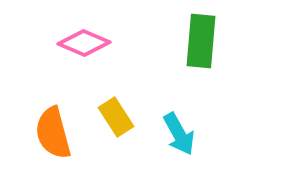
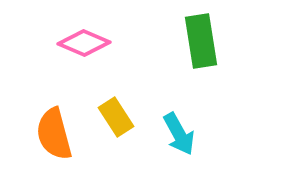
green rectangle: rotated 14 degrees counterclockwise
orange semicircle: moved 1 px right, 1 px down
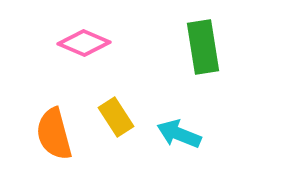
green rectangle: moved 2 px right, 6 px down
cyan arrow: rotated 141 degrees clockwise
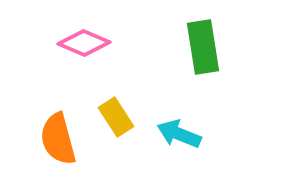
orange semicircle: moved 4 px right, 5 px down
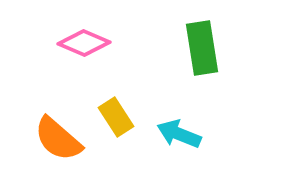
green rectangle: moved 1 px left, 1 px down
orange semicircle: rotated 34 degrees counterclockwise
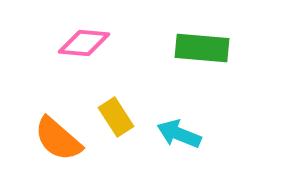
pink diamond: rotated 18 degrees counterclockwise
green rectangle: rotated 76 degrees counterclockwise
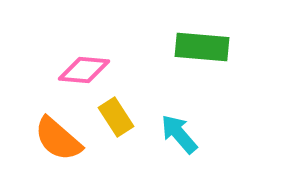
pink diamond: moved 27 px down
green rectangle: moved 1 px up
cyan arrow: rotated 27 degrees clockwise
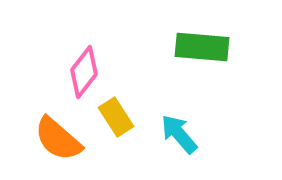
pink diamond: moved 2 px down; rotated 57 degrees counterclockwise
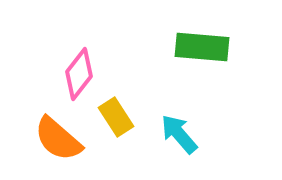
pink diamond: moved 5 px left, 2 px down
